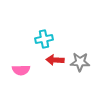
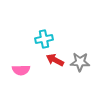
red arrow: rotated 24 degrees clockwise
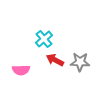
cyan cross: rotated 30 degrees counterclockwise
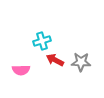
cyan cross: moved 2 px left, 2 px down; rotated 24 degrees clockwise
gray star: moved 1 px right
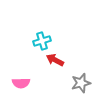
gray star: moved 21 px down; rotated 18 degrees counterclockwise
pink semicircle: moved 13 px down
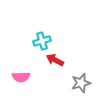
pink semicircle: moved 6 px up
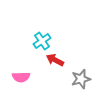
cyan cross: rotated 18 degrees counterclockwise
gray star: moved 4 px up
